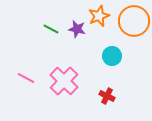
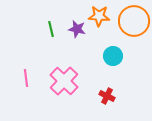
orange star: rotated 25 degrees clockwise
green line: rotated 49 degrees clockwise
cyan circle: moved 1 px right
pink line: rotated 54 degrees clockwise
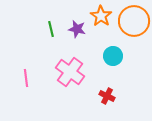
orange star: moved 2 px right; rotated 30 degrees clockwise
pink cross: moved 6 px right, 9 px up; rotated 8 degrees counterclockwise
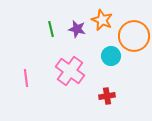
orange star: moved 1 px right, 4 px down; rotated 10 degrees counterclockwise
orange circle: moved 15 px down
cyan circle: moved 2 px left
pink cross: moved 1 px up
red cross: rotated 35 degrees counterclockwise
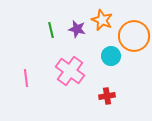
green line: moved 1 px down
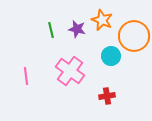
pink line: moved 2 px up
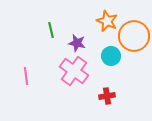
orange star: moved 5 px right, 1 px down
purple star: moved 14 px down
pink cross: moved 4 px right
